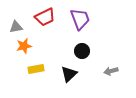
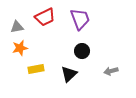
gray triangle: moved 1 px right
orange star: moved 4 px left, 2 px down
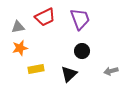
gray triangle: moved 1 px right
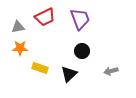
orange star: rotated 14 degrees clockwise
yellow rectangle: moved 4 px right, 1 px up; rotated 28 degrees clockwise
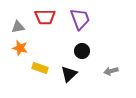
red trapezoid: rotated 25 degrees clockwise
orange star: rotated 14 degrees clockwise
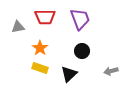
orange star: moved 20 px right; rotated 21 degrees clockwise
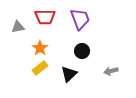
yellow rectangle: rotated 56 degrees counterclockwise
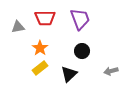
red trapezoid: moved 1 px down
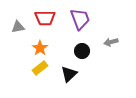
gray arrow: moved 29 px up
